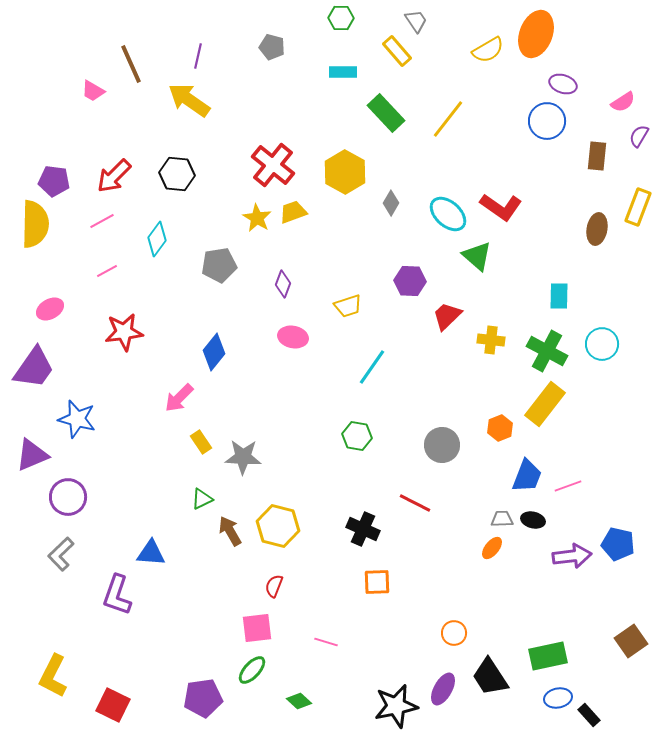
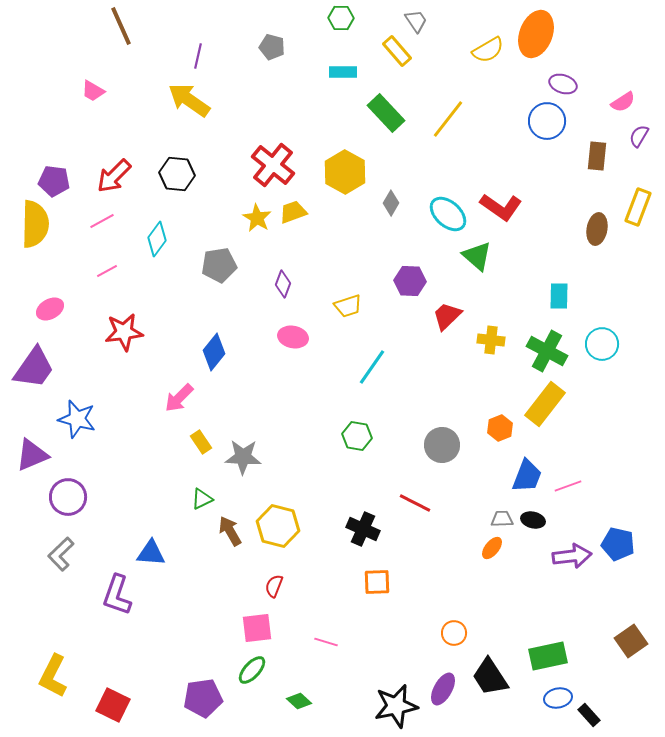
brown line at (131, 64): moved 10 px left, 38 px up
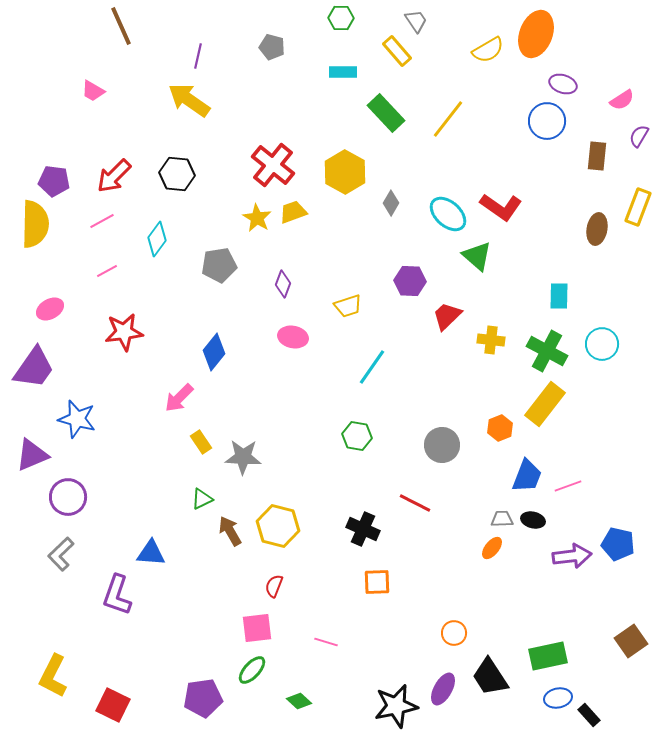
pink semicircle at (623, 102): moved 1 px left, 2 px up
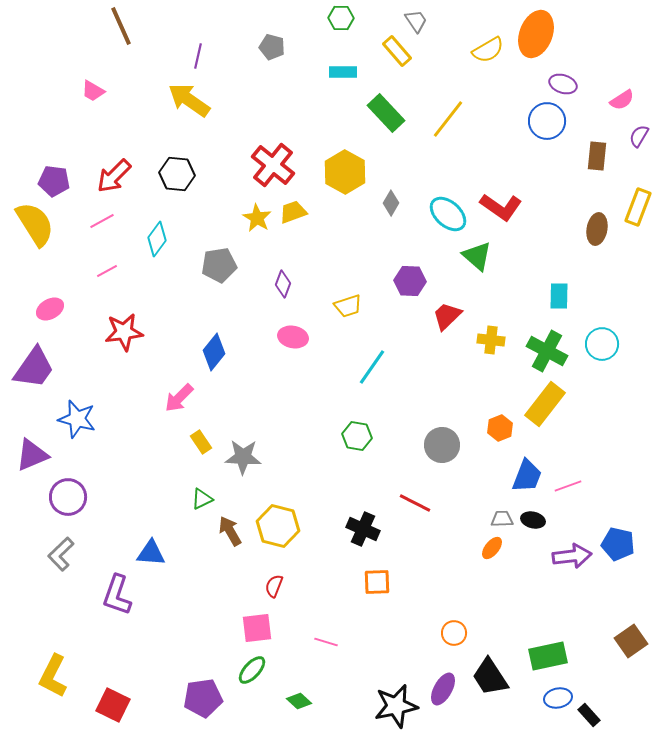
yellow semicircle at (35, 224): rotated 33 degrees counterclockwise
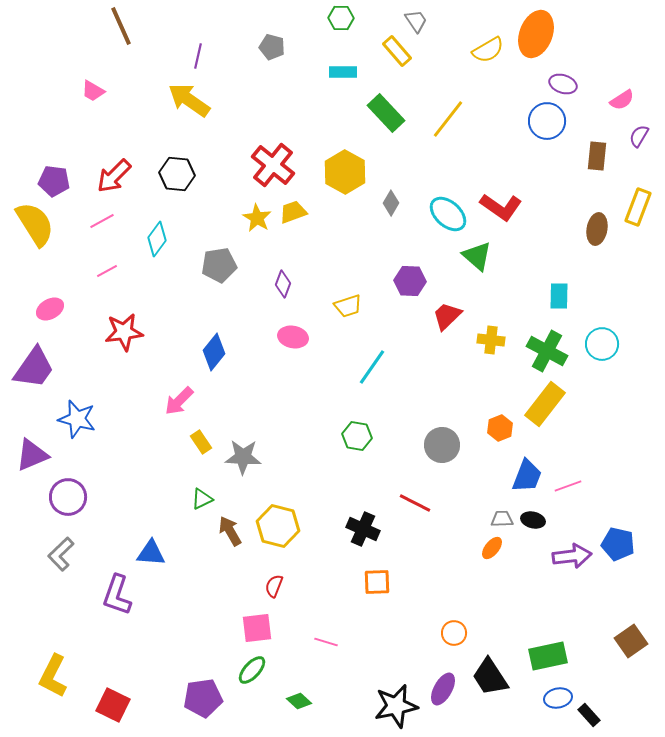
pink arrow at (179, 398): moved 3 px down
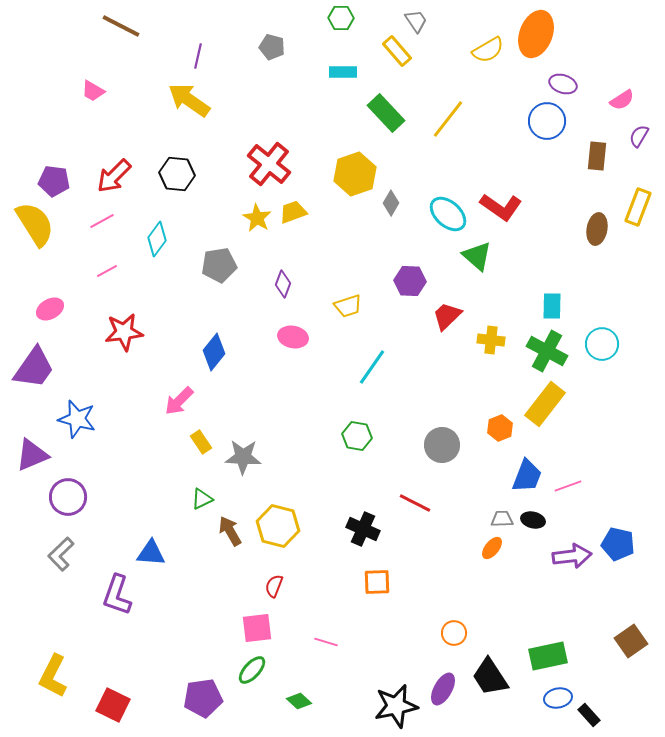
brown line at (121, 26): rotated 39 degrees counterclockwise
red cross at (273, 165): moved 4 px left, 1 px up
yellow hexagon at (345, 172): moved 10 px right, 2 px down; rotated 12 degrees clockwise
cyan rectangle at (559, 296): moved 7 px left, 10 px down
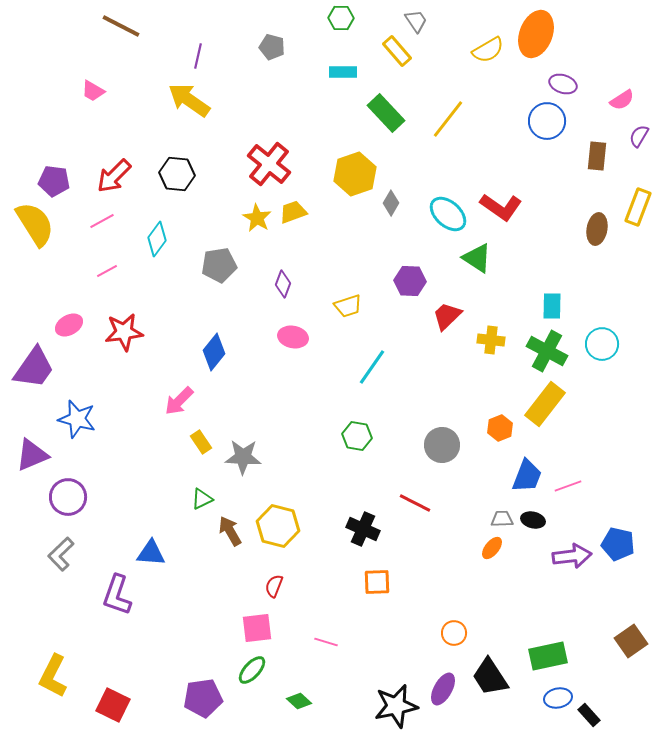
green triangle at (477, 256): moved 2 px down; rotated 8 degrees counterclockwise
pink ellipse at (50, 309): moved 19 px right, 16 px down
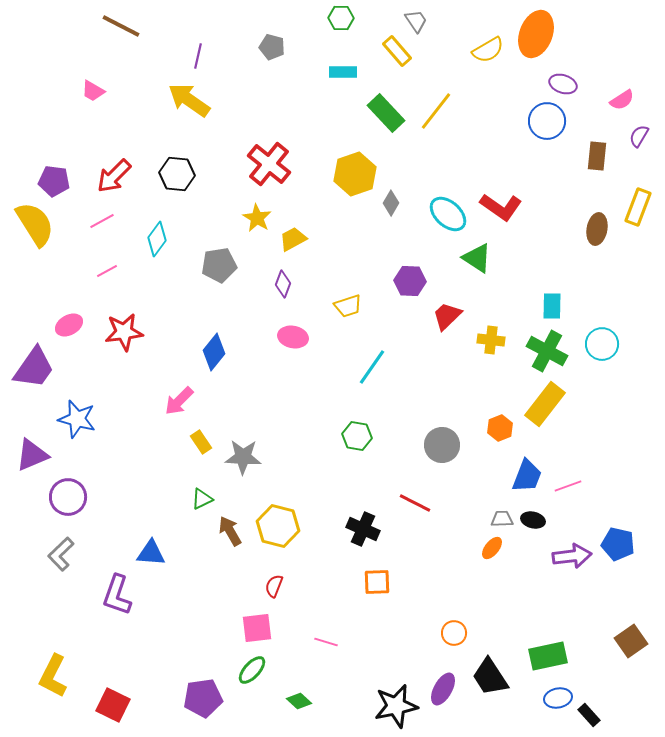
yellow line at (448, 119): moved 12 px left, 8 px up
yellow trapezoid at (293, 212): moved 27 px down; rotated 8 degrees counterclockwise
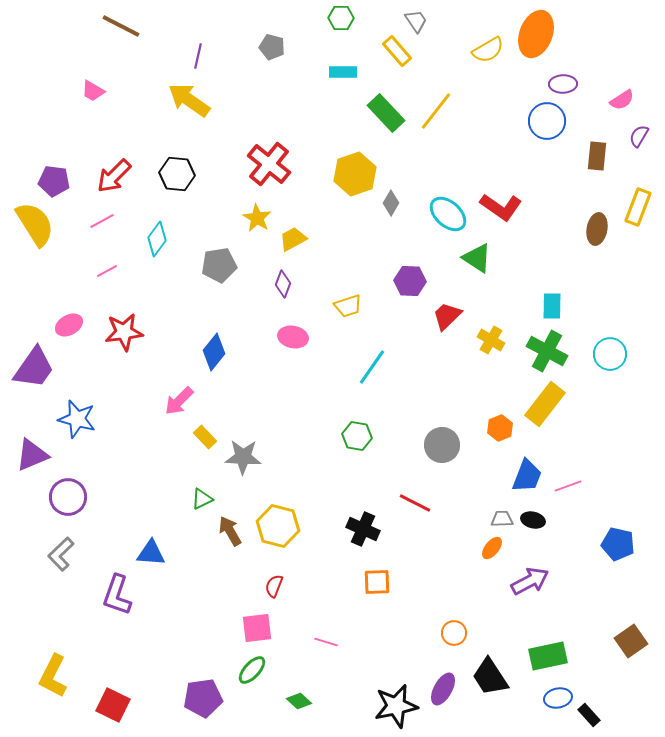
purple ellipse at (563, 84): rotated 20 degrees counterclockwise
yellow cross at (491, 340): rotated 24 degrees clockwise
cyan circle at (602, 344): moved 8 px right, 10 px down
yellow rectangle at (201, 442): moved 4 px right, 5 px up; rotated 10 degrees counterclockwise
purple arrow at (572, 556): moved 42 px left, 25 px down; rotated 21 degrees counterclockwise
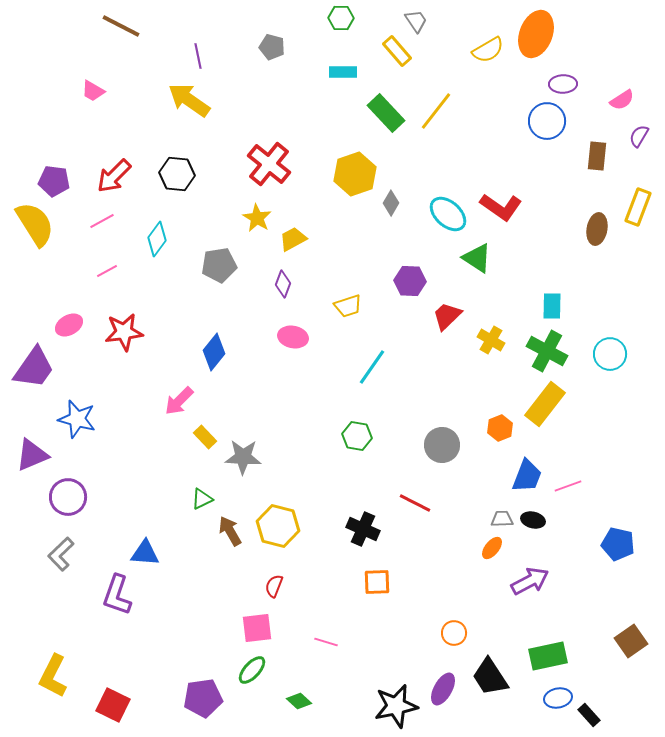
purple line at (198, 56): rotated 25 degrees counterclockwise
blue triangle at (151, 553): moved 6 px left
